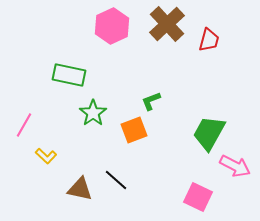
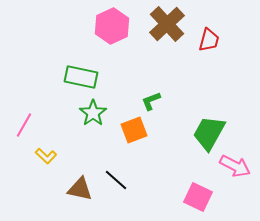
green rectangle: moved 12 px right, 2 px down
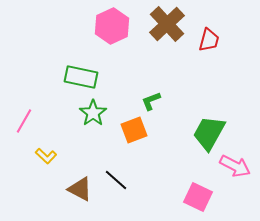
pink line: moved 4 px up
brown triangle: rotated 16 degrees clockwise
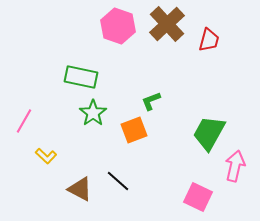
pink hexagon: moved 6 px right; rotated 16 degrees counterclockwise
pink arrow: rotated 104 degrees counterclockwise
black line: moved 2 px right, 1 px down
